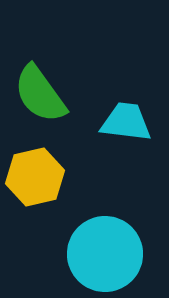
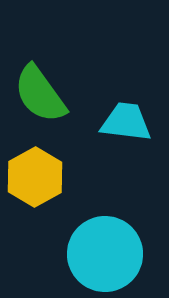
yellow hexagon: rotated 16 degrees counterclockwise
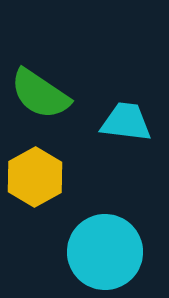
green semicircle: rotated 20 degrees counterclockwise
cyan circle: moved 2 px up
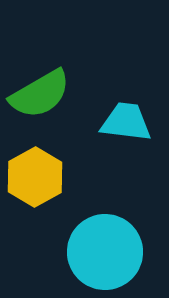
green semicircle: rotated 64 degrees counterclockwise
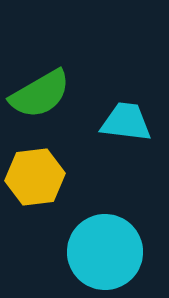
yellow hexagon: rotated 22 degrees clockwise
